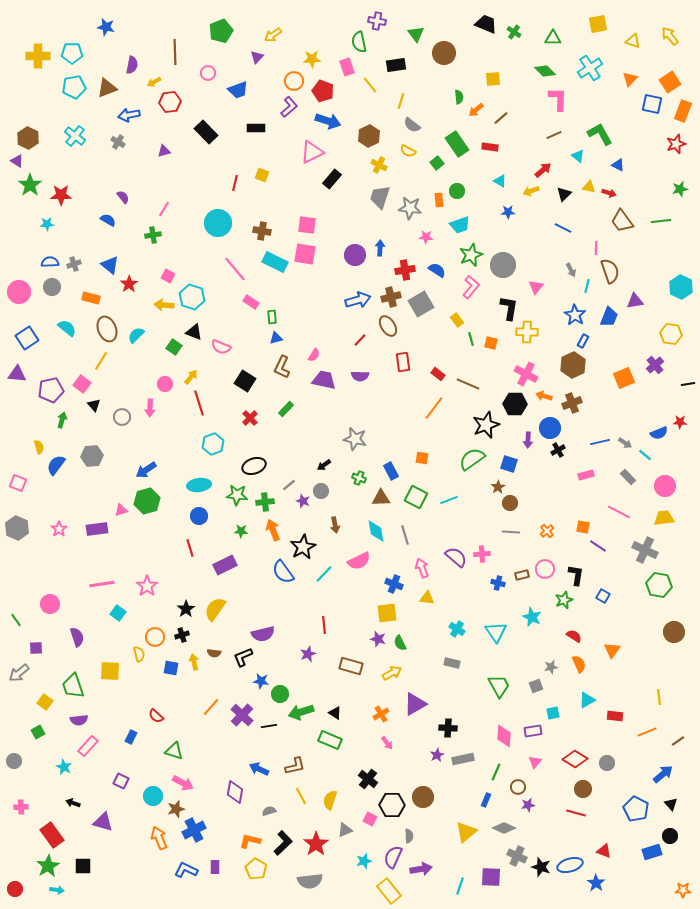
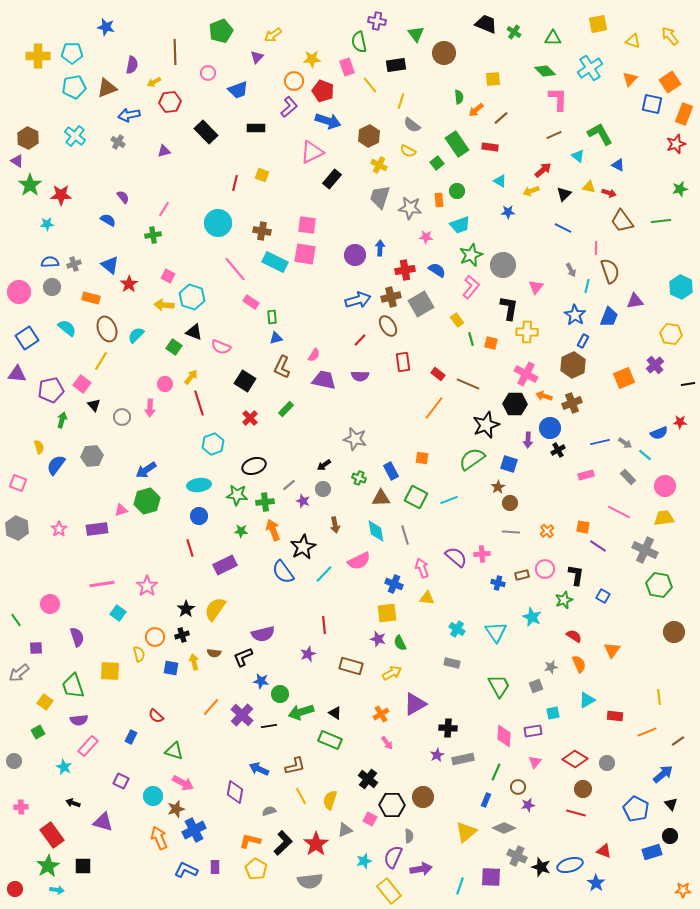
orange rectangle at (683, 111): moved 1 px right, 3 px down
gray circle at (321, 491): moved 2 px right, 2 px up
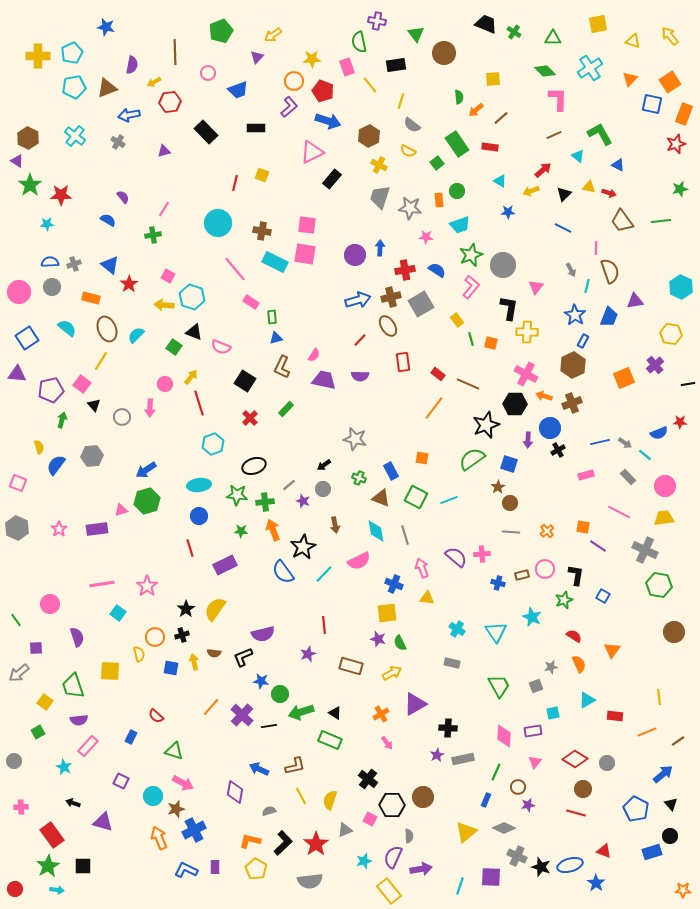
cyan pentagon at (72, 53): rotated 25 degrees counterclockwise
brown triangle at (381, 498): rotated 24 degrees clockwise
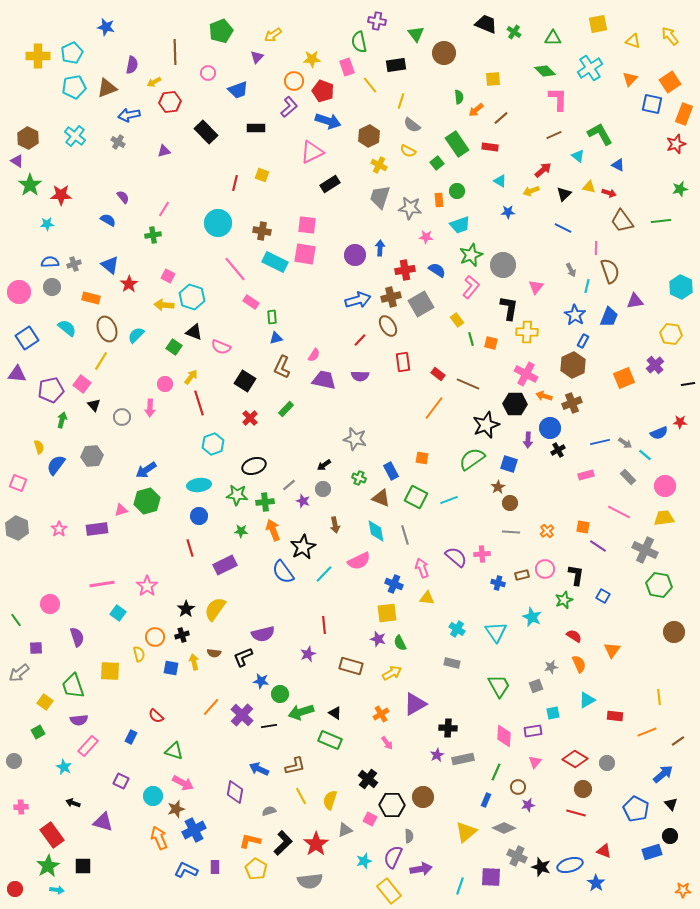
black rectangle at (332, 179): moved 2 px left, 5 px down; rotated 18 degrees clockwise
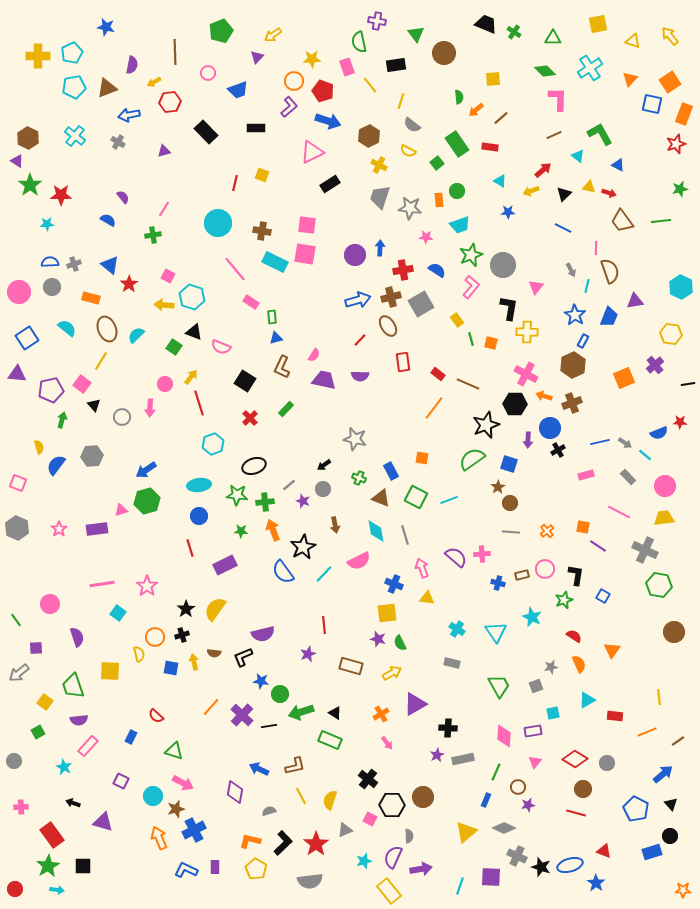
red cross at (405, 270): moved 2 px left
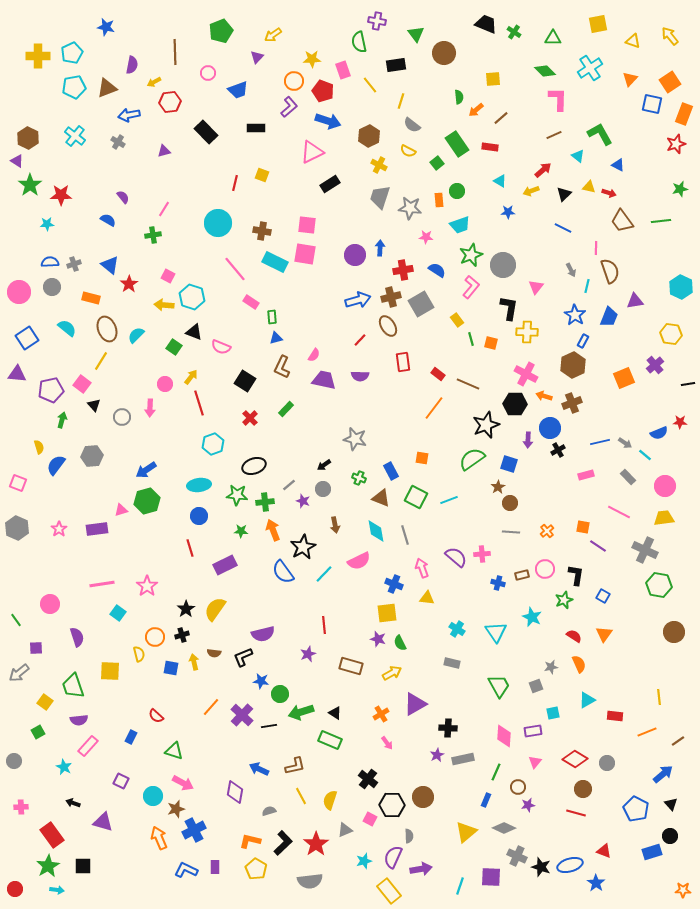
pink rectangle at (347, 67): moved 4 px left, 3 px down
orange triangle at (612, 650): moved 8 px left, 16 px up
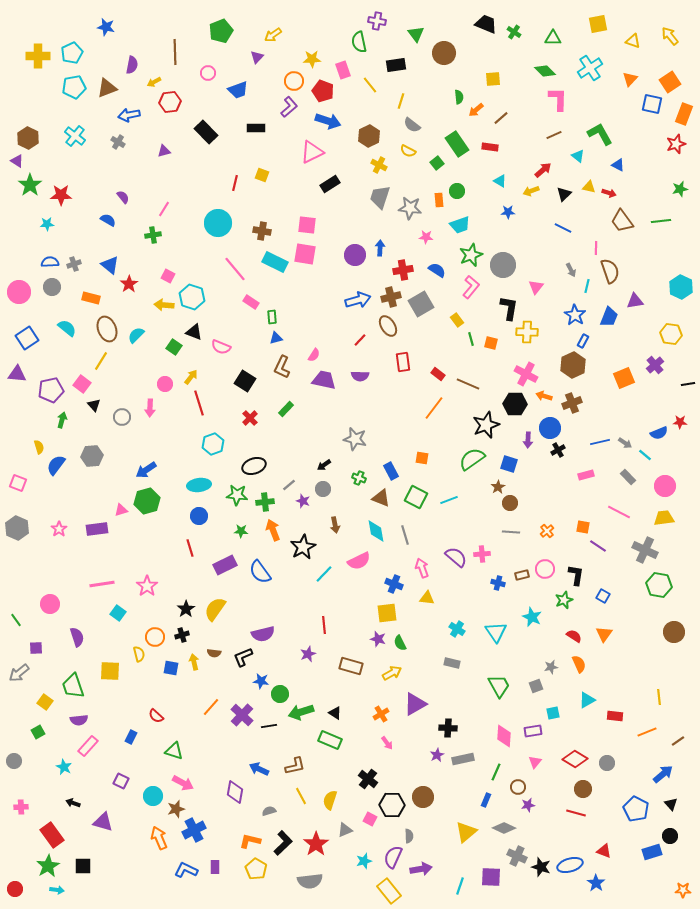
blue semicircle at (283, 572): moved 23 px left
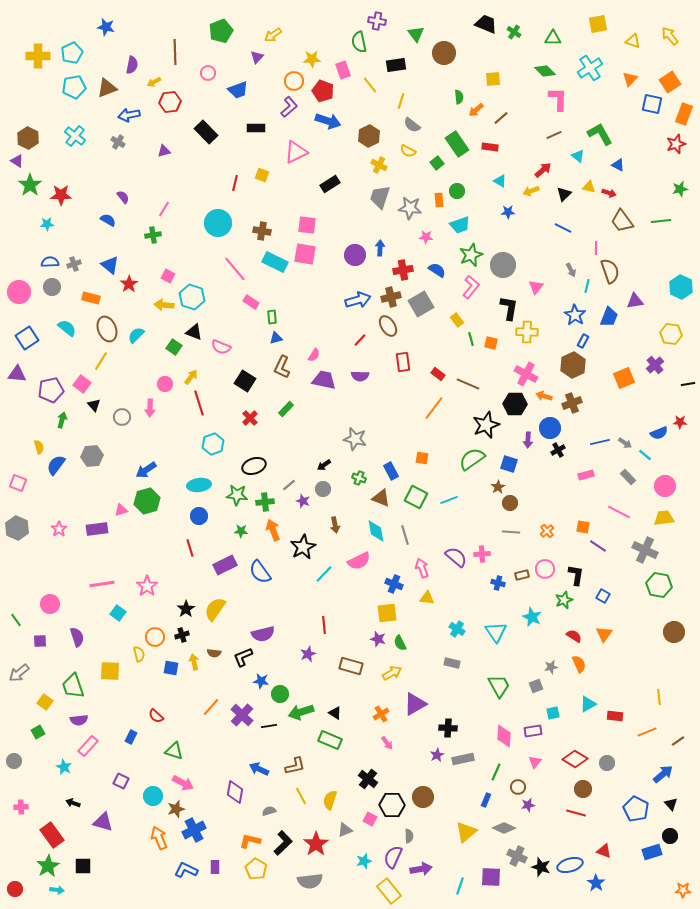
pink triangle at (312, 152): moved 16 px left
purple square at (36, 648): moved 4 px right, 7 px up
cyan triangle at (587, 700): moved 1 px right, 4 px down
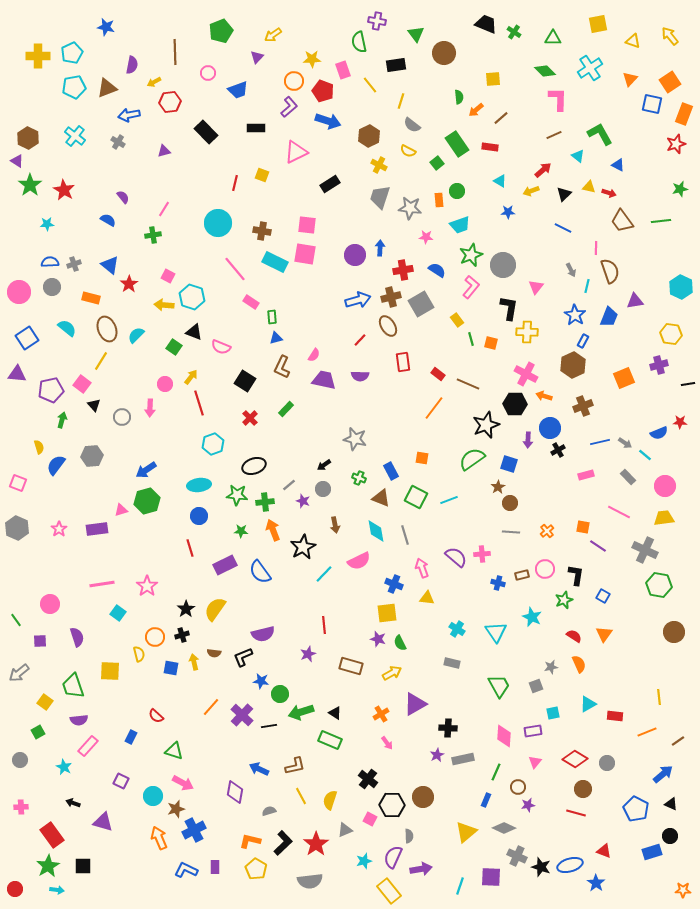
red star at (61, 195): moved 3 px right, 5 px up; rotated 30 degrees clockwise
purple cross at (655, 365): moved 4 px right; rotated 24 degrees clockwise
brown cross at (572, 403): moved 11 px right, 3 px down
gray circle at (14, 761): moved 6 px right, 1 px up
black triangle at (671, 804): rotated 24 degrees counterclockwise
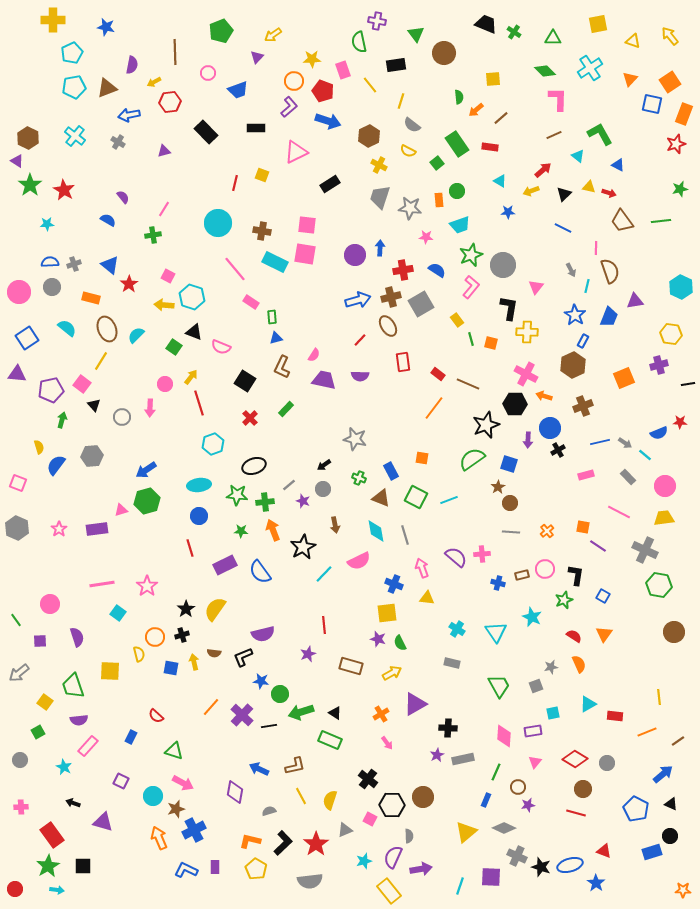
yellow cross at (38, 56): moved 15 px right, 36 px up
